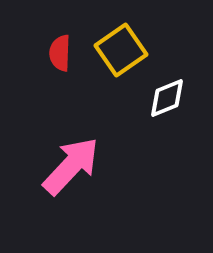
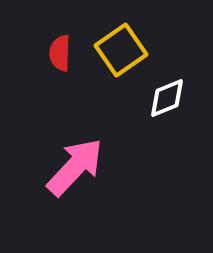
pink arrow: moved 4 px right, 1 px down
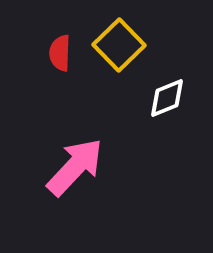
yellow square: moved 2 px left, 5 px up; rotated 9 degrees counterclockwise
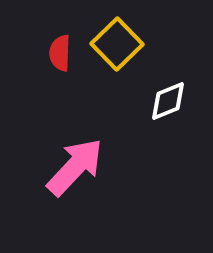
yellow square: moved 2 px left, 1 px up
white diamond: moved 1 px right, 3 px down
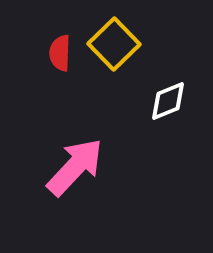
yellow square: moved 3 px left
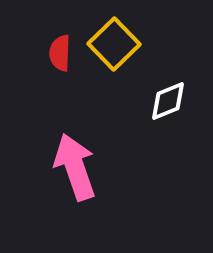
pink arrow: rotated 62 degrees counterclockwise
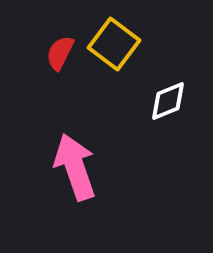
yellow square: rotated 9 degrees counterclockwise
red semicircle: rotated 24 degrees clockwise
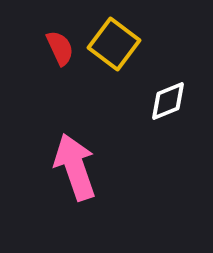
red semicircle: moved 5 px up; rotated 129 degrees clockwise
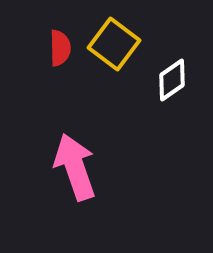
red semicircle: rotated 24 degrees clockwise
white diamond: moved 4 px right, 21 px up; rotated 12 degrees counterclockwise
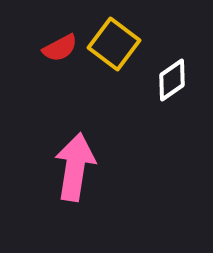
red semicircle: rotated 63 degrees clockwise
pink arrow: rotated 28 degrees clockwise
